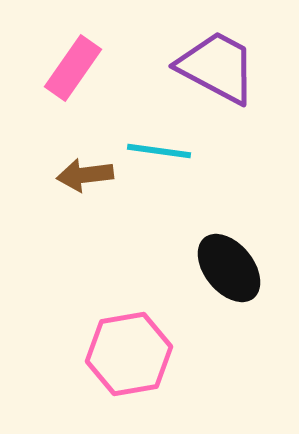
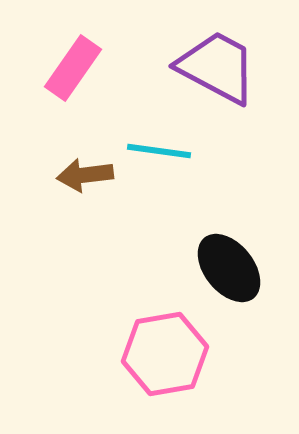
pink hexagon: moved 36 px right
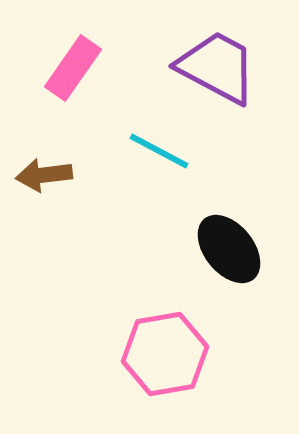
cyan line: rotated 20 degrees clockwise
brown arrow: moved 41 px left
black ellipse: moved 19 px up
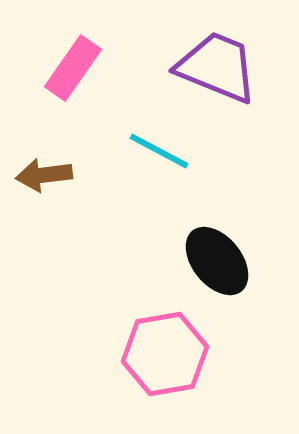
purple trapezoid: rotated 6 degrees counterclockwise
black ellipse: moved 12 px left, 12 px down
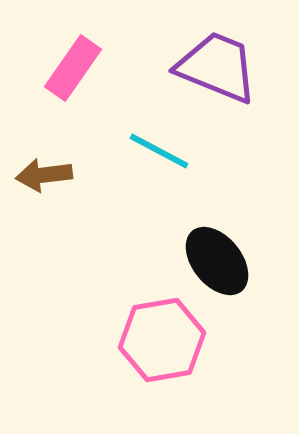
pink hexagon: moved 3 px left, 14 px up
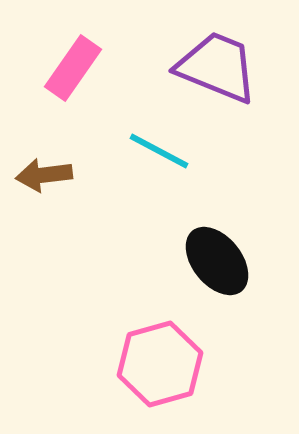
pink hexagon: moved 2 px left, 24 px down; rotated 6 degrees counterclockwise
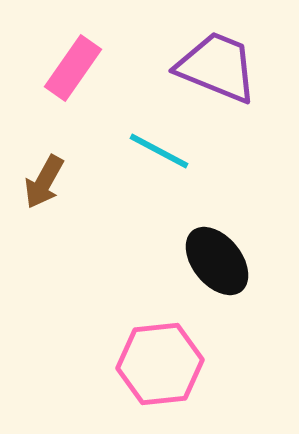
brown arrow: moved 7 px down; rotated 54 degrees counterclockwise
pink hexagon: rotated 10 degrees clockwise
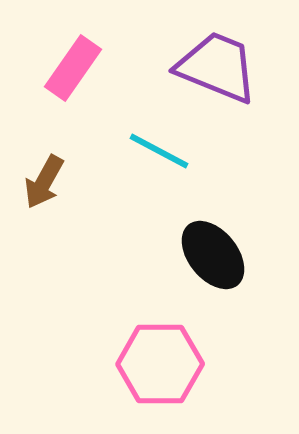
black ellipse: moved 4 px left, 6 px up
pink hexagon: rotated 6 degrees clockwise
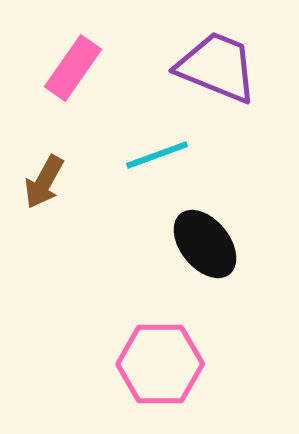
cyan line: moved 2 px left, 4 px down; rotated 48 degrees counterclockwise
black ellipse: moved 8 px left, 11 px up
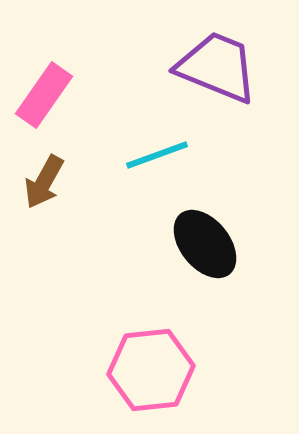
pink rectangle: moved 29 px left, 27 px down
pink hexagon: moved 9 px left, 6 px down; rotated 6 degrees counterclockwise
